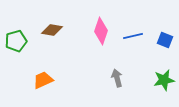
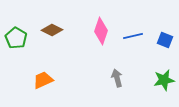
brown diamond: rotated 15 degrees clockwise
green pentagon: moved 3 px up; rotated 25 degrees counterclockwise
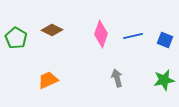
pink diamond: moved 3 px down
orange trapezoid: moved 5 px right
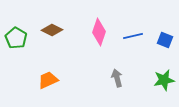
pink diamond: moved 2 px left, 2 px up
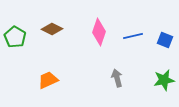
brown diamond: moved 1 px up
green pentagon: moved 1 px left, 1 px up
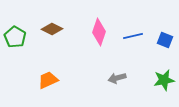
gray arrow: rotated 90 degrees counterclockwise
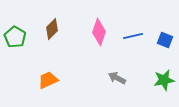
brown diamond: rotated 70 degrees counterclockwise
gray arrow: rotated 42 degrees clockwise
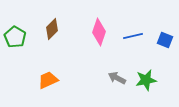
green star: moved 18 px left
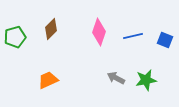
brown diamond: moved 1 px left
green pentagon: rotated 25 degrees clockwise
gray arrow: moved 1 px left
